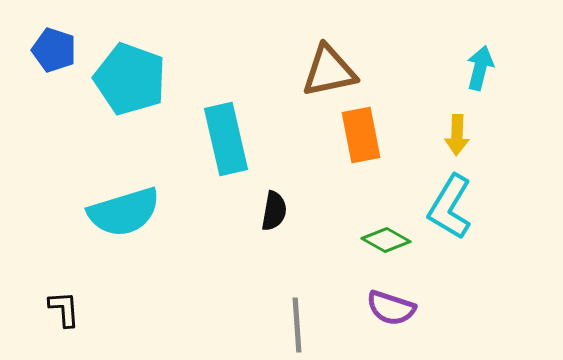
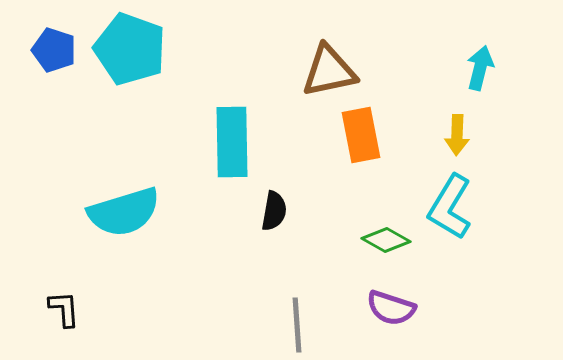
cyan pentagon: moved 30 px up
cyan rectangle: moved 6 px right, 3 px down; rotated 12 degrees clockwise
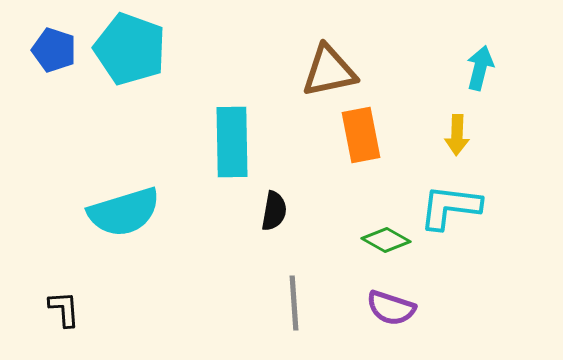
cyan L-shape: rotated 66 degrees clockwise
gray line: moved 3 px left, 22 px up
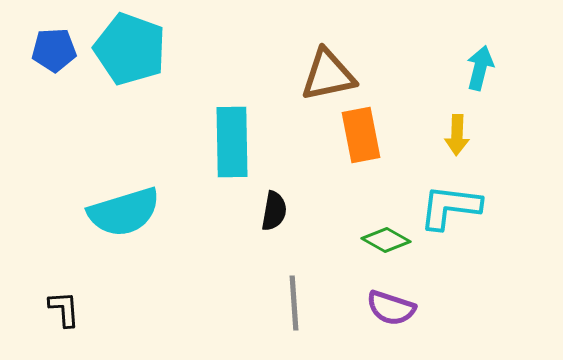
blue pentagon: rotated 21 degrees counterclockwise
brown triangle: moved 1 px left, 4 px down
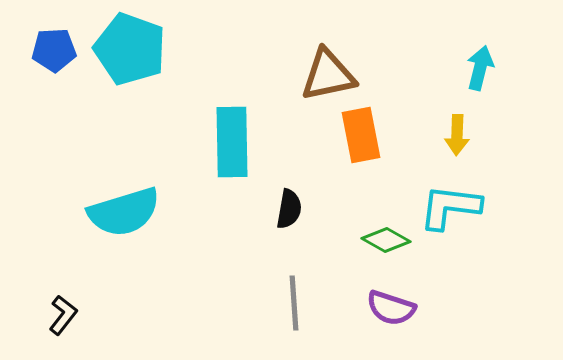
black semicircle: moved 15 px right, 2 px up
black L-shape: moved 1 px left, 6 px down; rotated 42 degrees clockwise
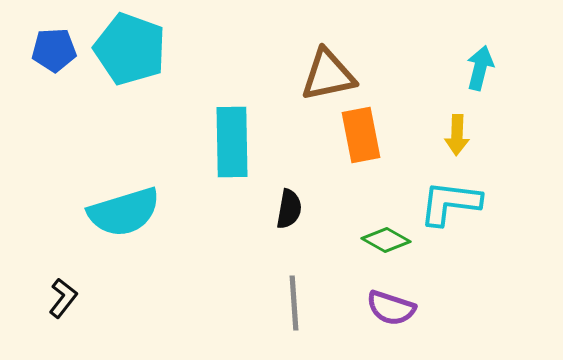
cyan L-shape: moved 4 px up
black L-shape: moved 17 px up
